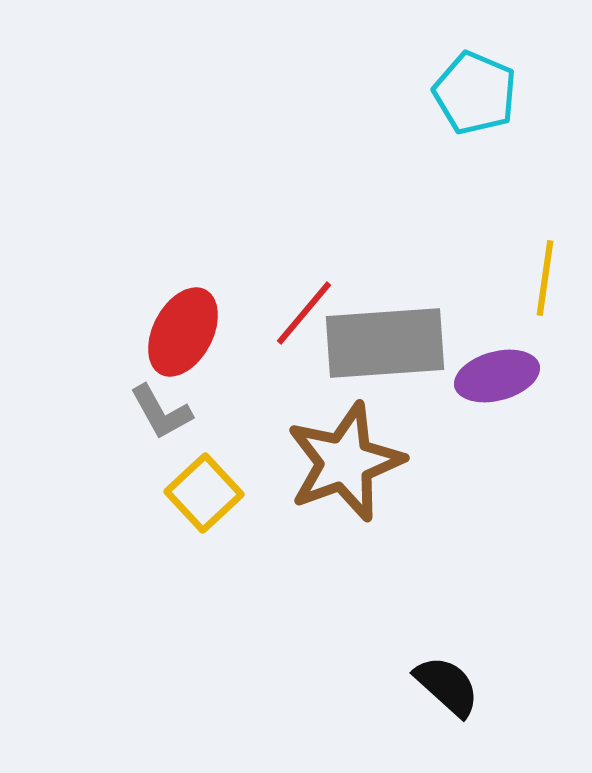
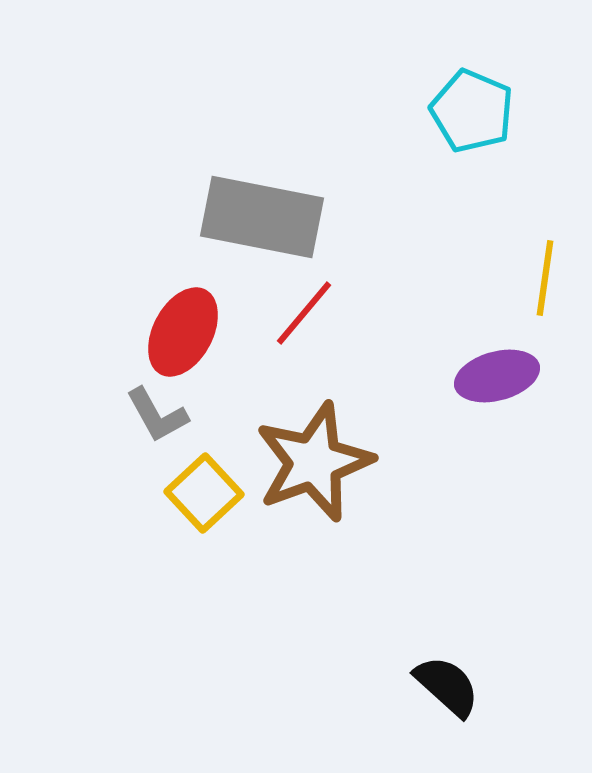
cyan pentagon: moved 3 px left, 18 px down
gray rectangle: moved 123 px left, 126 px up; rotated 15 degrees clockwise
gray L-shape: moved 4 px left, 3 px down
brown star: moved 31 px left
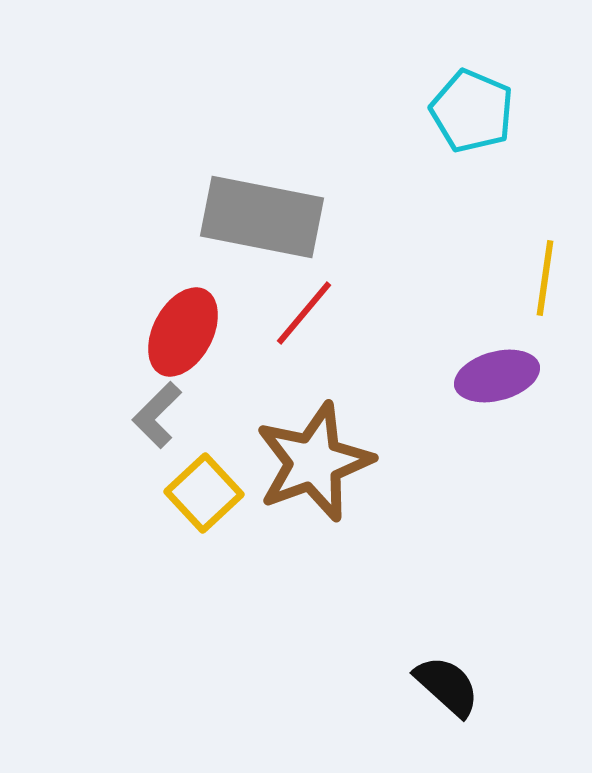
gray L-shape: rotated 74 degrees clockwise
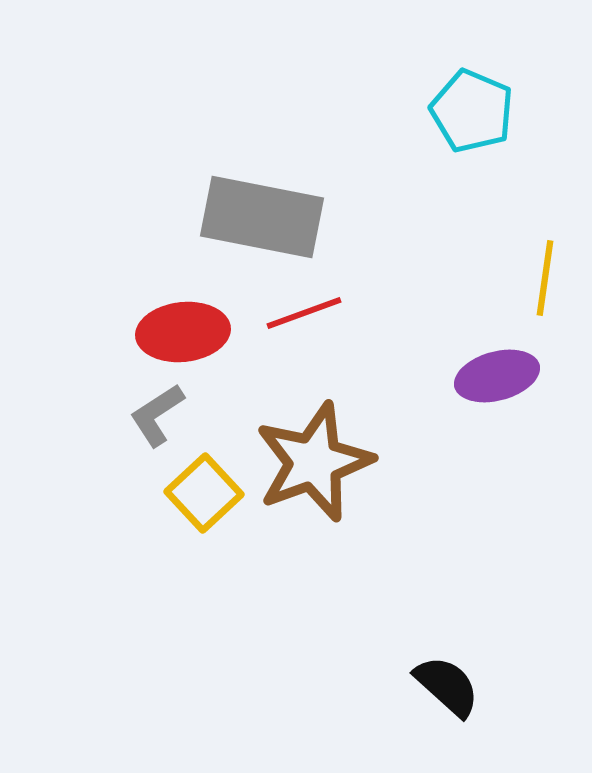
red line: rotated 30 degrees clockwise
red ellipse: rotated 56 degrees clockwise
gray L-shape: rotated 12 degrees clockwise
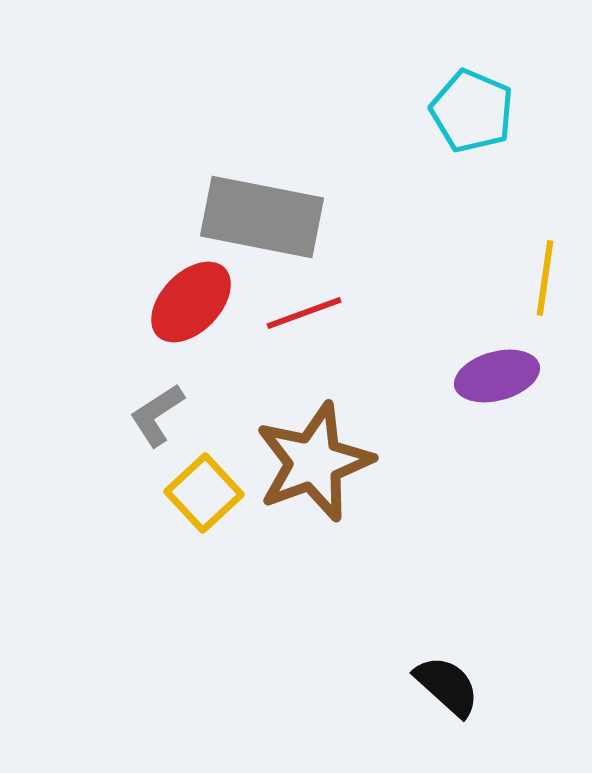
red ellipse: moved 8 px right, 30 px up; rotated 40 degrees counterclockwise
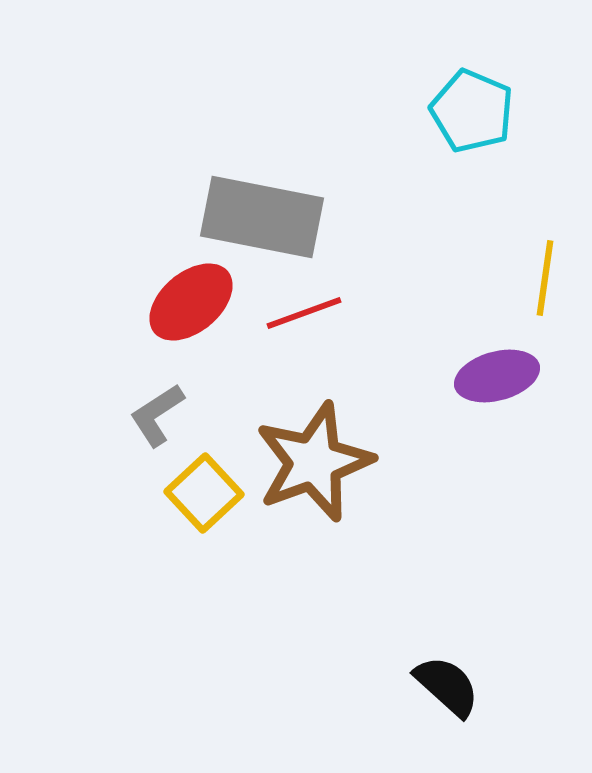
red ellipse: rotated 6 degrees clockwise
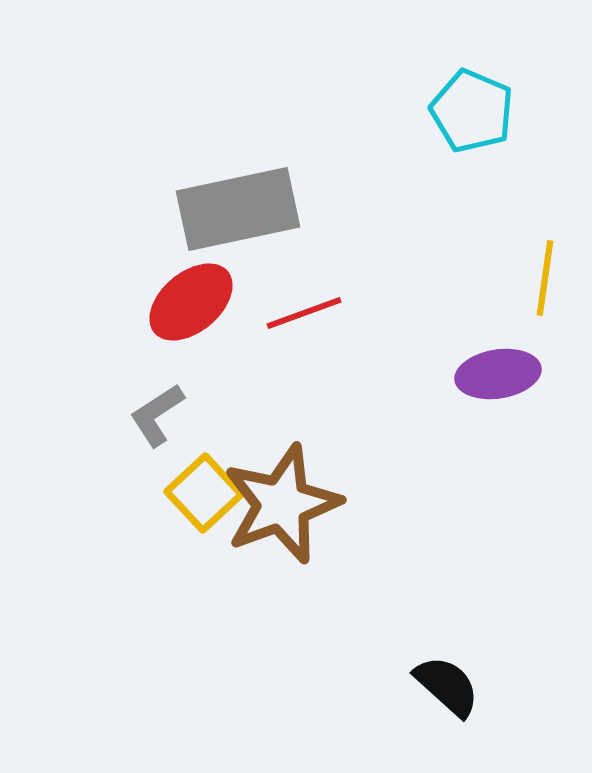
gray rectangle: moved 24 px left, 8 px up; rotated 23 degrees counterclockwise
purple ellipse: moved 1 px right, 2 px up; rotated 6 degrees clockwise
brown star: moved 32 px left, 42 px down
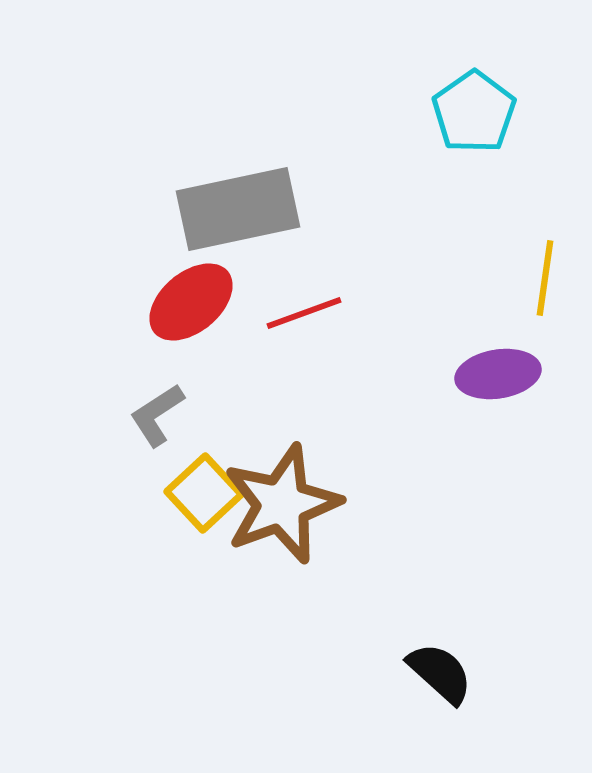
cyan pentagon: moved 2 px right, 1 px down; rotated 14 degrees clockwise
black semicircle: moved 7 px left, 13 px up
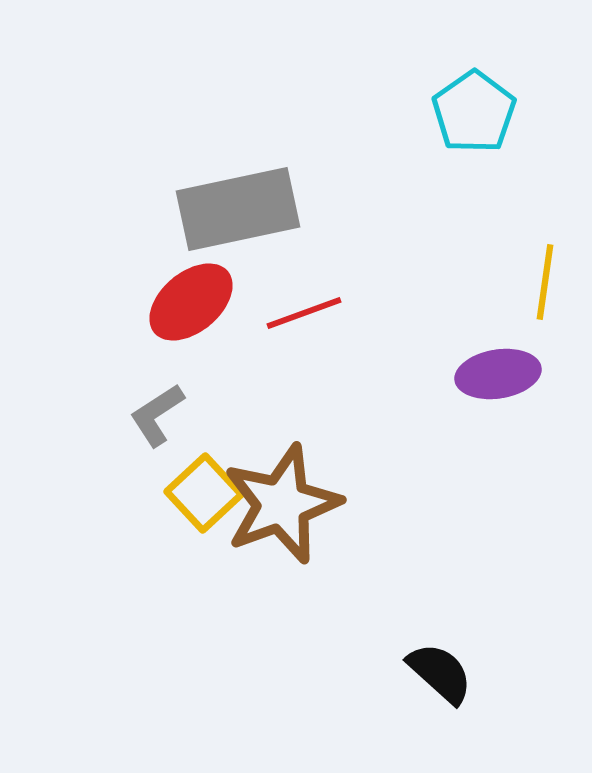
yellow line: moved 4 px down
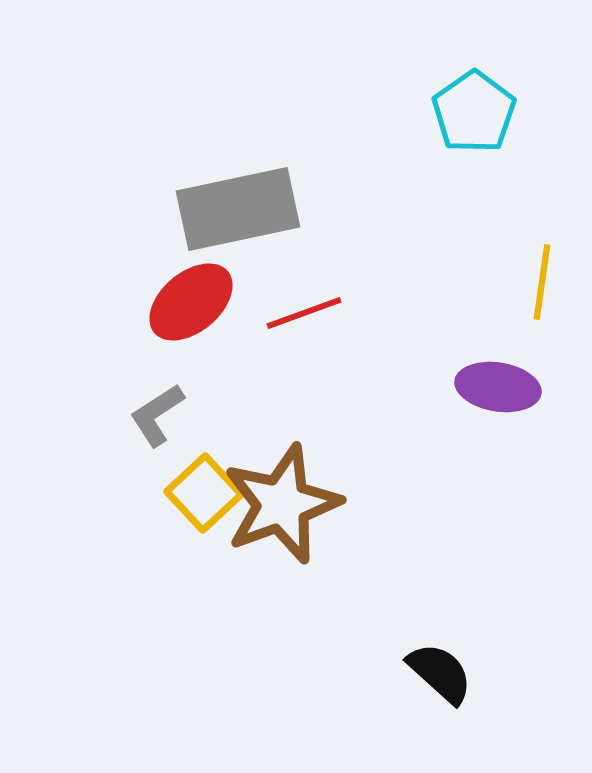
yellow line: moved 3 px left
purple ellipse: moved 13 px down; rotated 18 degrees clockwise
